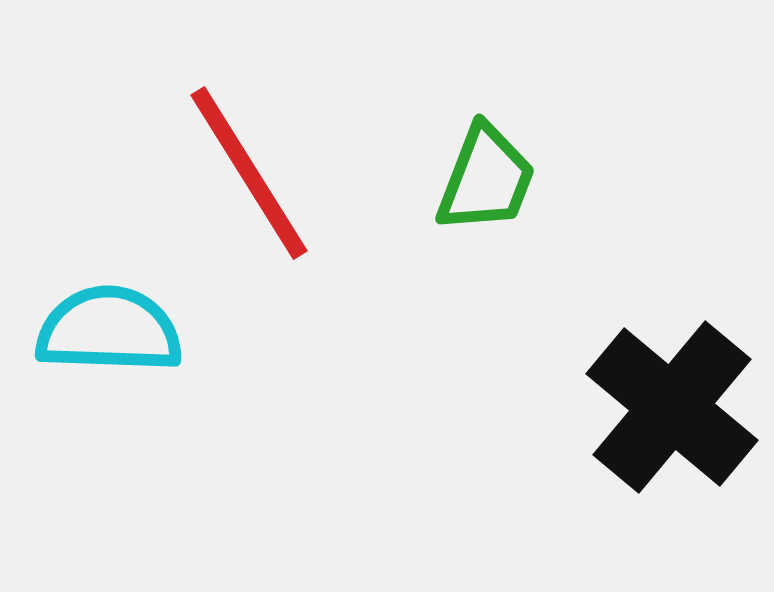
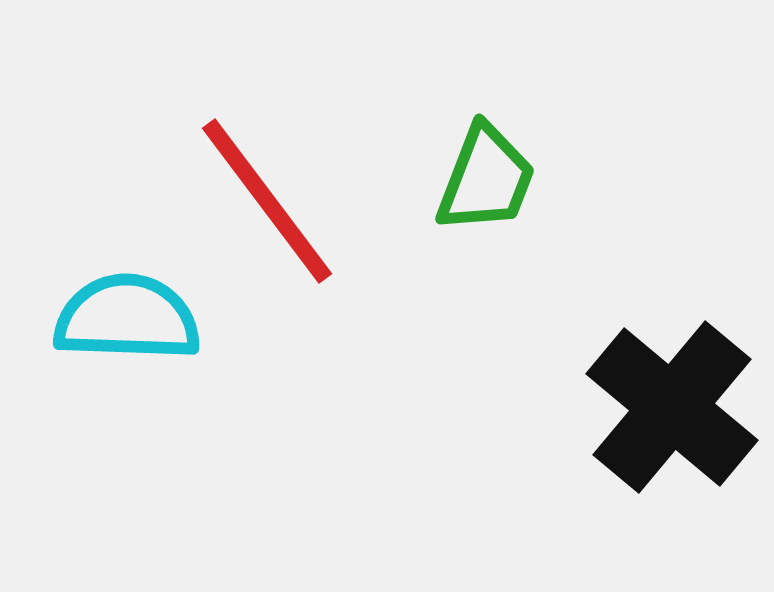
red line: moved 18 px right, 28 px down; rotated 5 degrees counterclockwise
cyan semicircle: moved 18 px right, 12 px up
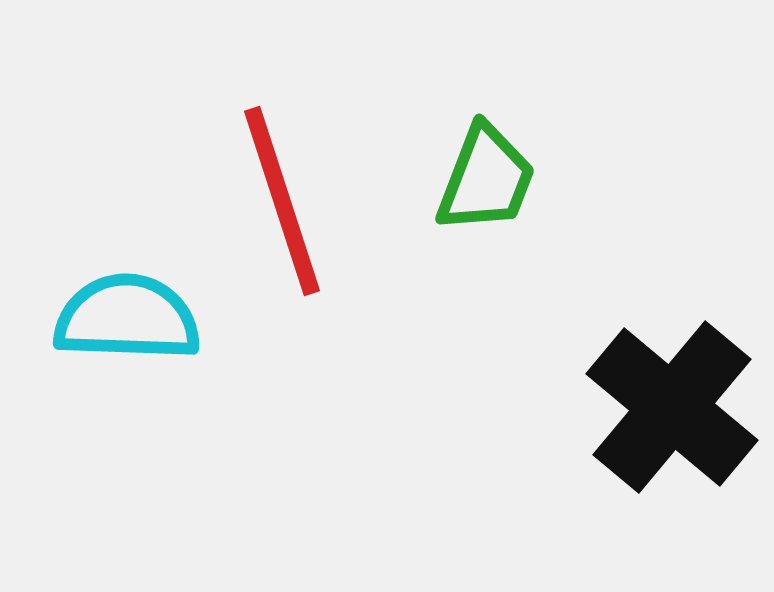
red line: moved 15 px right; rotated 19 degrees clockwise
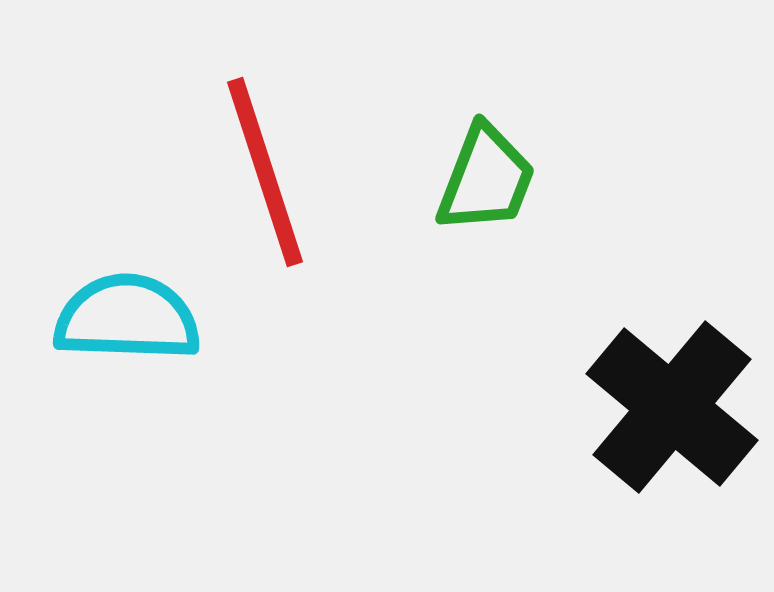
red line: moved 17 px left, 29 px up
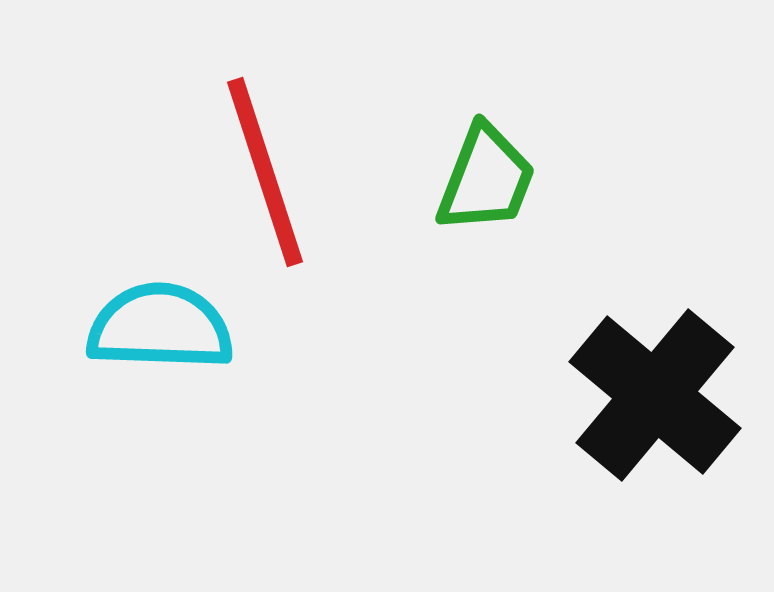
cyan semicircle: moved 33 px right, 9 px down
black cross: moved 17 px left, 12 px up
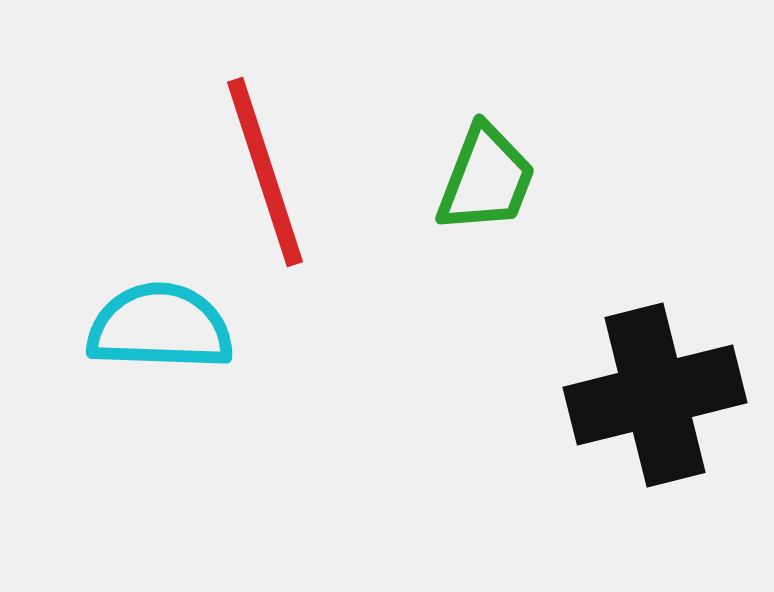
black cross: rotated 36 degrees clockwise
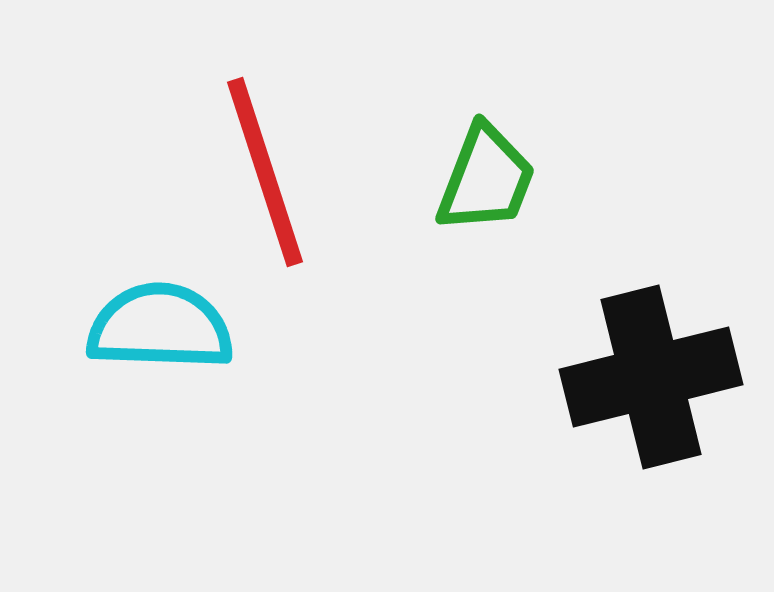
black cross: moved 4 px left, 18 px up
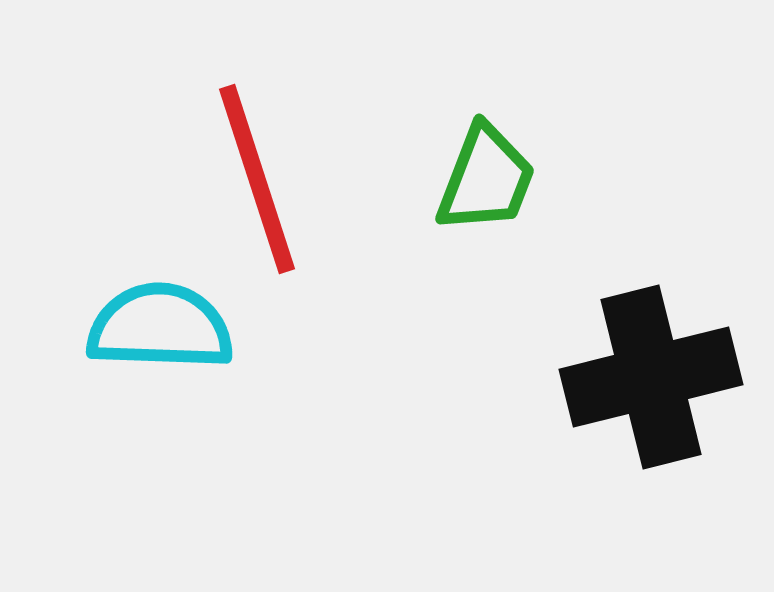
red line: moved 8 px left, 7 px down
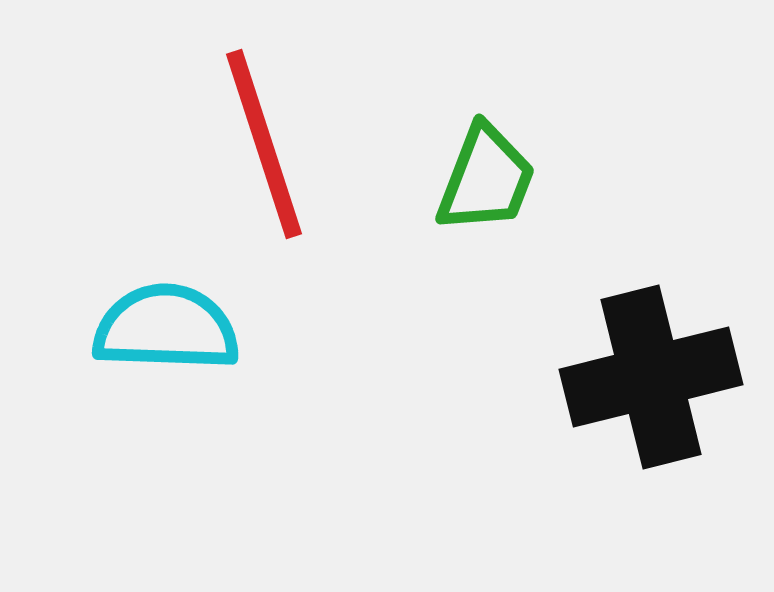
red line: moved 7 px right, 35 px up
cyan semicircle: moved 6 px right, 1 px down
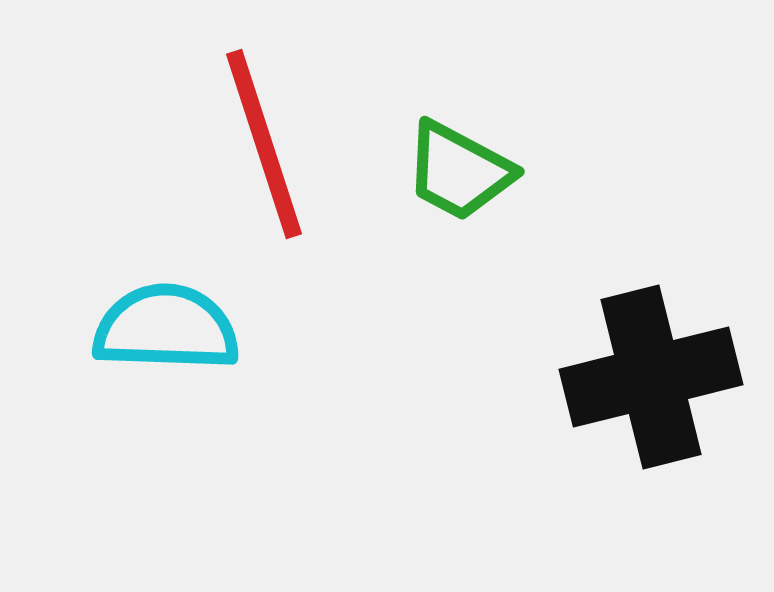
green trapezoid: moved 27 px left, 8 px up; rotated 97 degrees clockwise
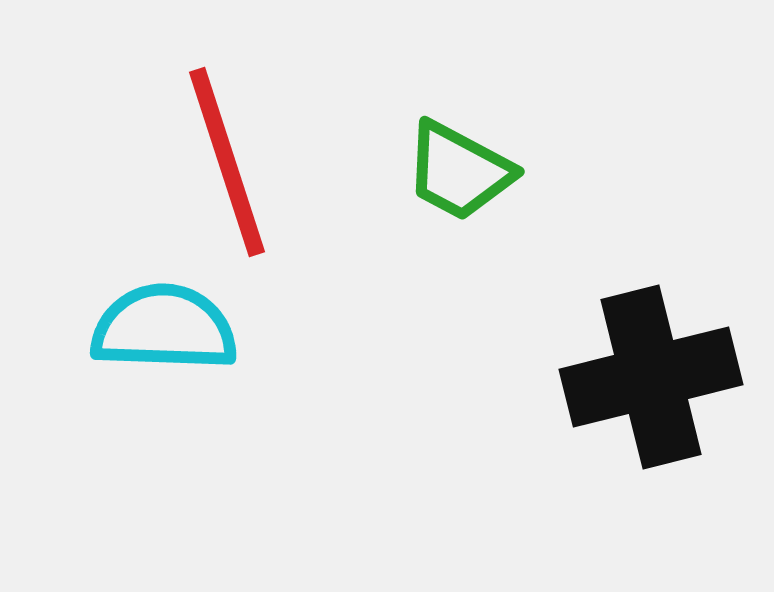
red line: moved 37 px left, 18 px down
cyan semicircle: moved 2 px left
